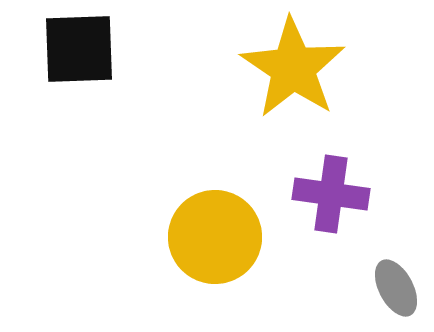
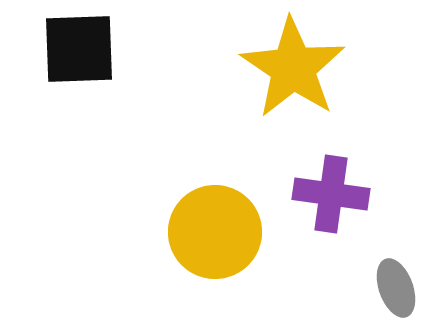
yellow circle: moved 5 px up
gray ellipse: rotated 8 degrees clockwise
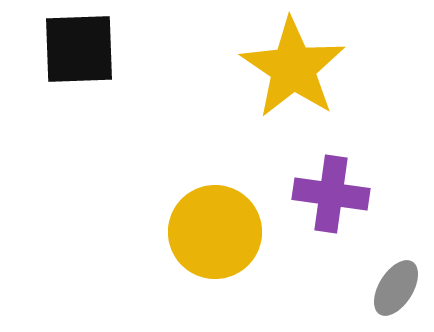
gray ellipse: rotated 52 degrees clockwise
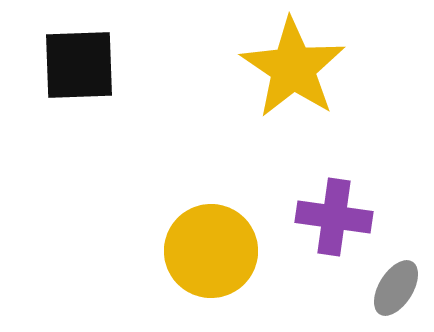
black square: moved 16 px down
purple cross: moved 3 px right, 23 px down
yellow circle: moved 4 px left, 19 px down
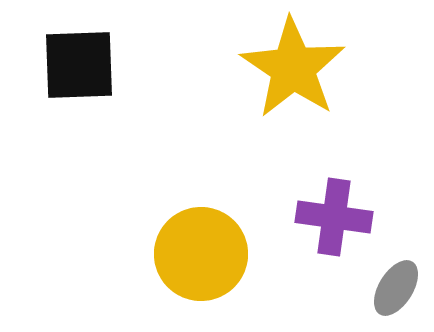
yellow circle: moved 10 px left, 3 px down
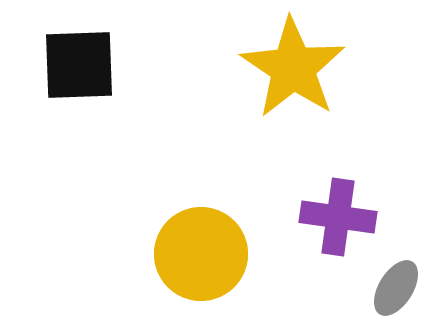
purple cross: moved 4 px right
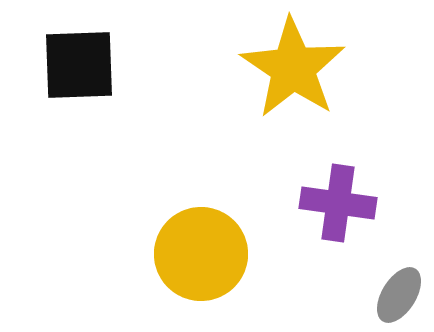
purple cross: moved 14 px up
gray ellipse: moved 3 px right, 7 px down
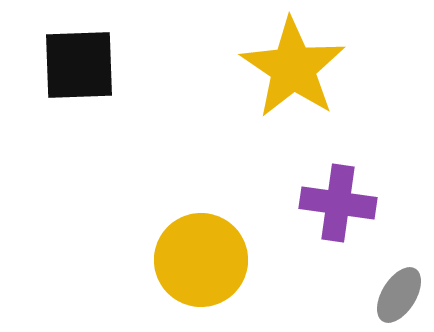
yellow circle: moved 6 px down
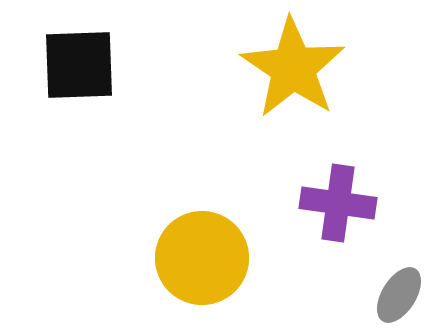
yellow circle: moved 1 px right, 2 px up
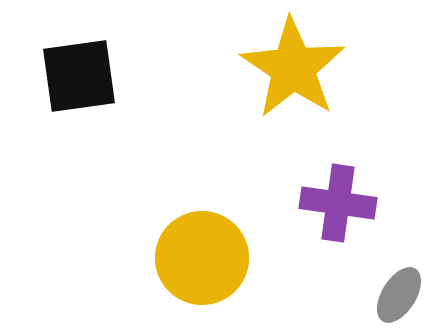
black square: moved 11 px down; rotated 6 degrees counterclockwise
